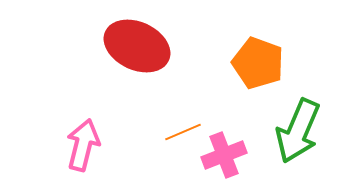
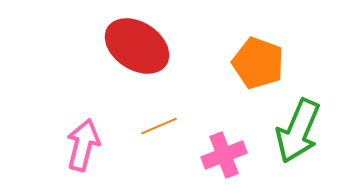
red ellipse: rotated 8 degrees clockwise
orange line: moved 24 px left, 6 px up
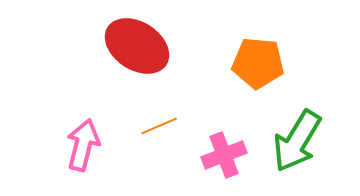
orange pentagon: rotated 15 degrees counterclockwise
green arrow: moved 1 px left, 10 px down; rotated 8 degrees clockwise
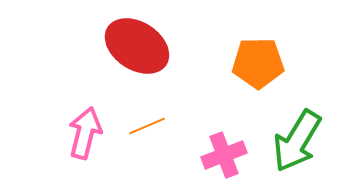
orange pentagon: rotated 6 degrees counterclockwise
orange line: moved 12 px left
pink arrow: moved 2 px right, 12 px up
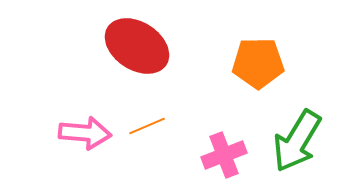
pink arrow: rotated 81 degrees clockwise
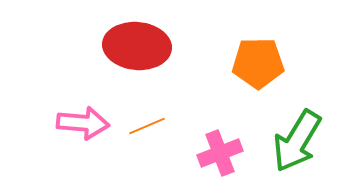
red ellipse: rotated 28 degrees counterclockwise
pink arrow: moved 2 px left, 10 px up
pink cross: moved 4 px left, 2 px up
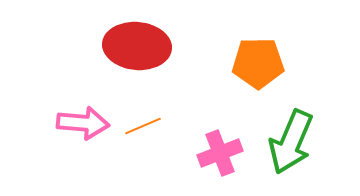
orange line: moved 4 px left
green arrow: moved 6 px left, 1 px down; rotated 8 degrees counterclockwise
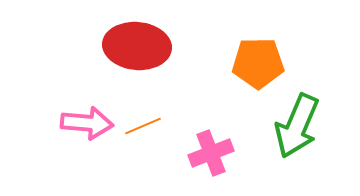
pink arrow: moved 4 px right
green arrow: moved 6 px right, 16 px up
pink cross: moved 9 px left
